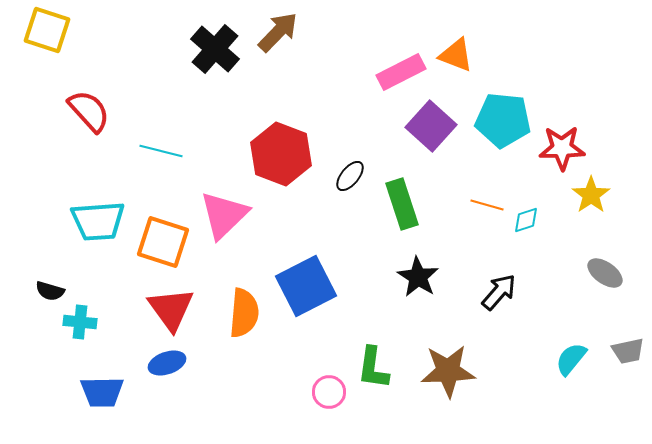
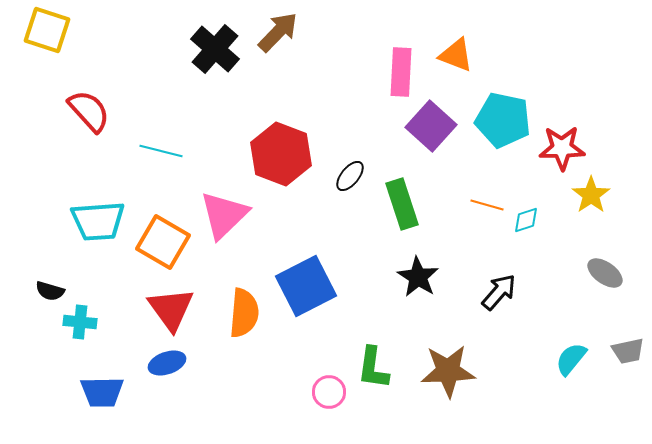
pink rectangle: rotated 60 degrees counterclockwise
cyan pentagon: rotated 6 degrees clockwise
orange square: rotated 12 degrees clockwise
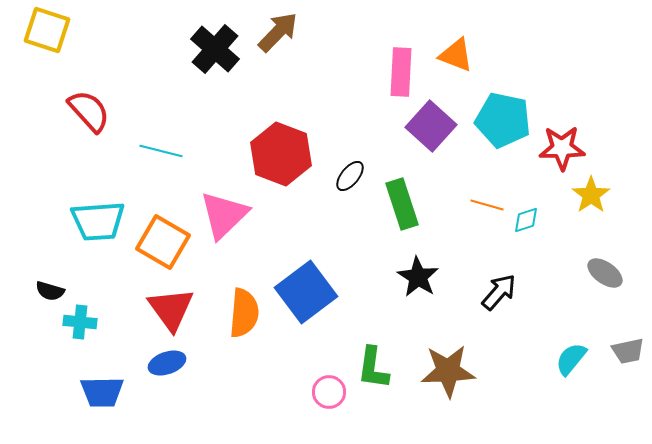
blue square: moved 6 px down; rotated 10 degrees counterclockwise
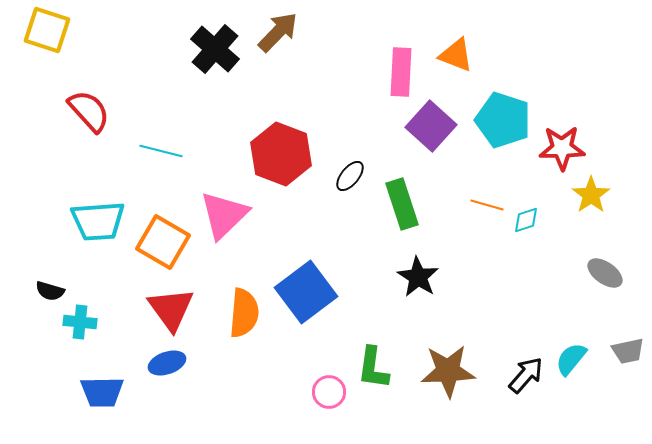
cyan pentagon: rotated 6 degrees clockwise
black arrow: moved 27 px right, 83 px down
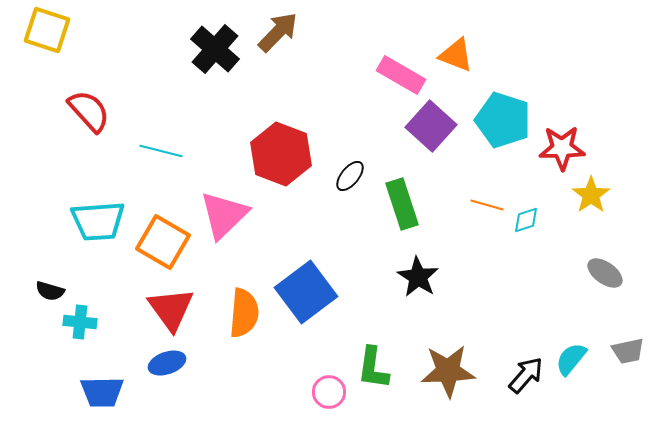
pink rectangle: moved 3 px down; rotated 63 degrees counterclockwise
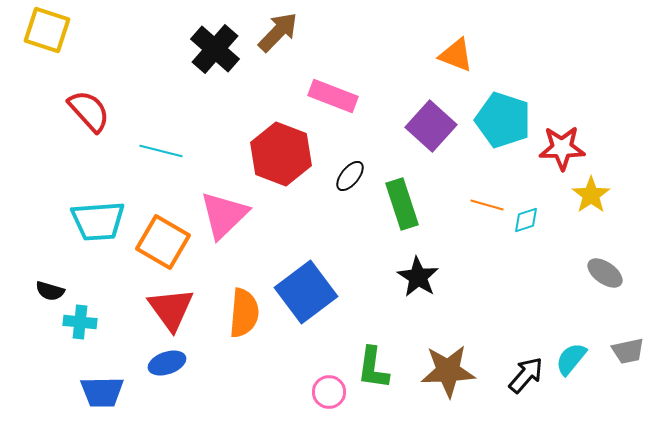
pink rectangle: moved 68 px left, 21 px down; rotated 9 degrees counterclockwise
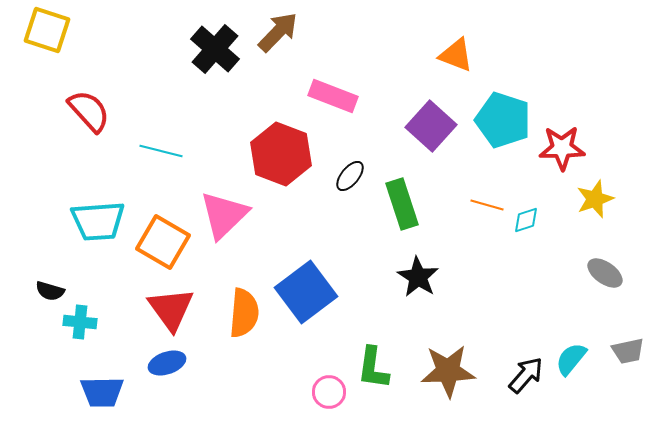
yellow star: moved 4 px right, 4 px down; rotated 15 degrees clockwise
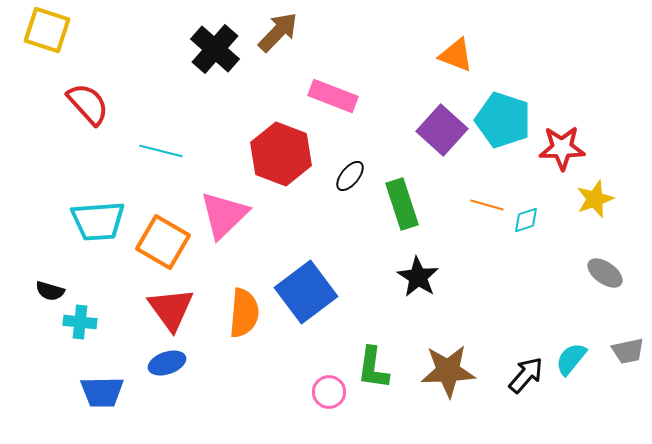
red semicircle: moved 1 px left, 7 px up
purple square: moved 11 px right, 4 px down
